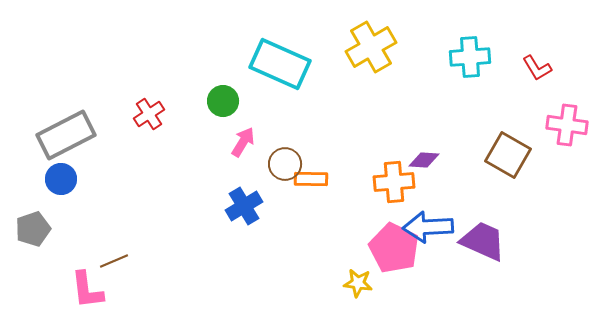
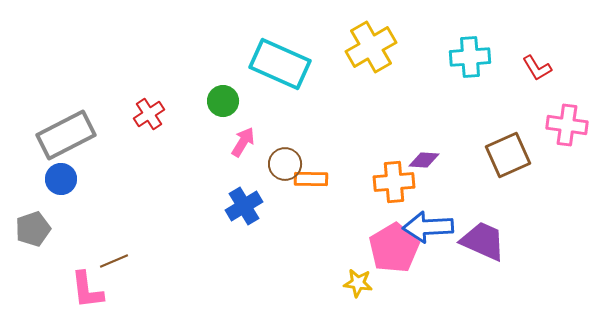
brown square: rotated 36 degrees clockwise
pink pentagon: rotated 15 degrees clockwise
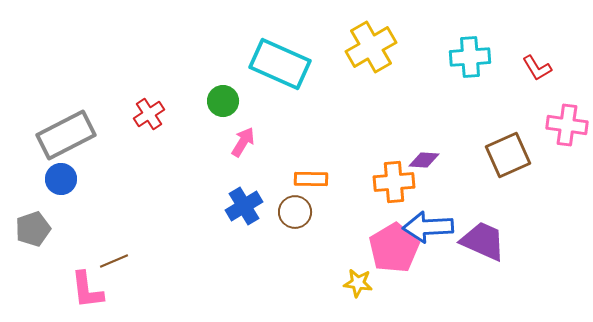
brown circle: moved 10 px right, 48 px down
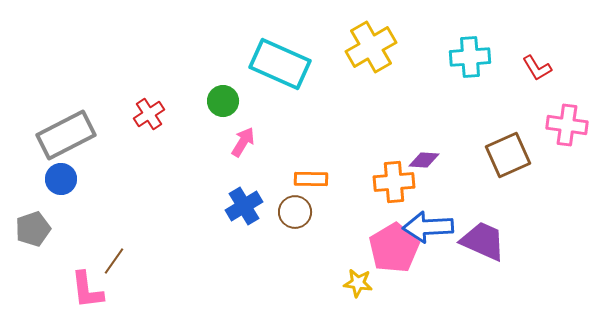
brown line: rotated 32 degrees counterclockwise
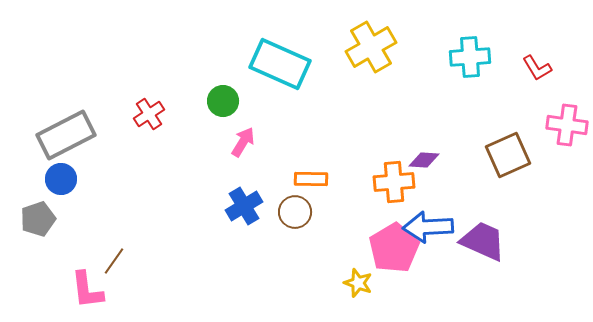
gray pentagon: moved 5 px right, 10 px up
yellow star: rotated 12 degrees clockwise
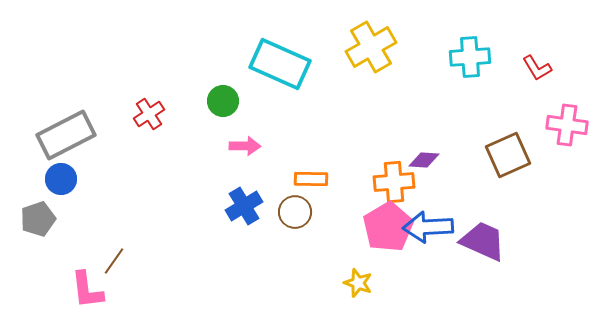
pink arrow: moved 2 px right, 4 px down; rotated 60 degrees clockwise
pink pentagon: moved 6 px left, 21 px up
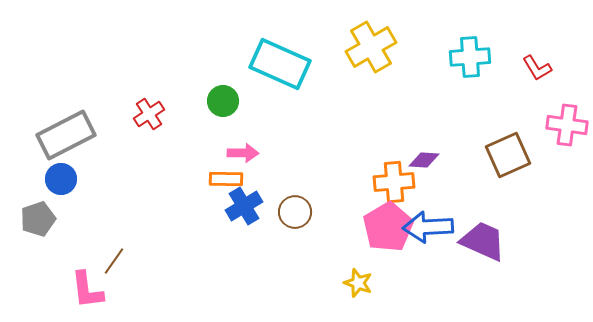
pink arrow: moved 2 px left, 7 px down
orange rectangle: moved 85 px left
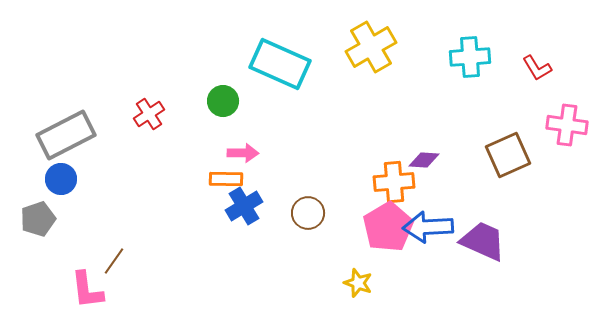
brown circle: moved 13 px right, 1 px down
